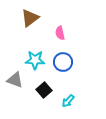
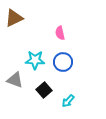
brown triangle: moved 16 px left; rotated 12 degrees clockwise
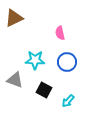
blue circle: moved 4 px right
black square: rotated 21 degrees counterclockwise
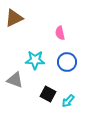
black square: moved 4 px right, 4 px down
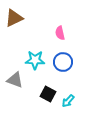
blue circle: moved 4 px left
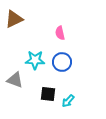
brown triangle: moved 1 px down
blue circle: moved 1 px left
black square: rotated 21 degrees counterclockwise
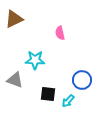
blue circle: moved 20 px right, 18 px down
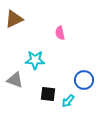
blue circle: moved 2 px right
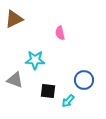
black square: moved 3 px up
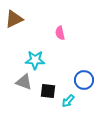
gray triangle: moved 9 px right, 2 px down
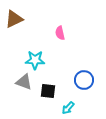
cyan arrow: moved 7 px down
